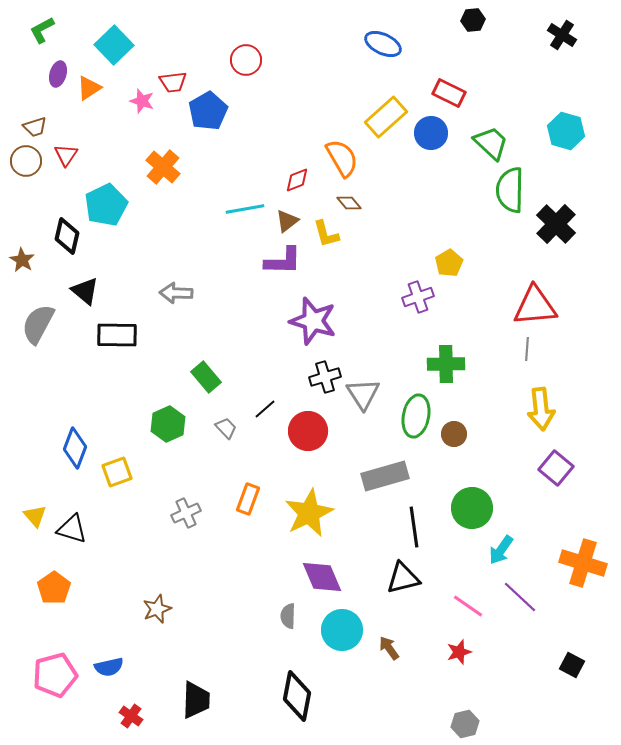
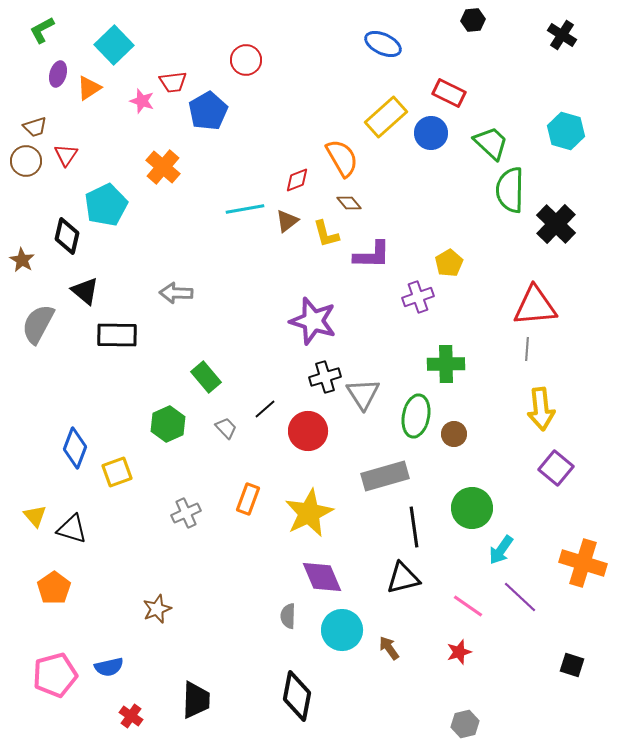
purple L-shape at (283, 261): moved 89 px right, 6 px up
black square at (572, 665): rotated 10 degrees counterclockwise
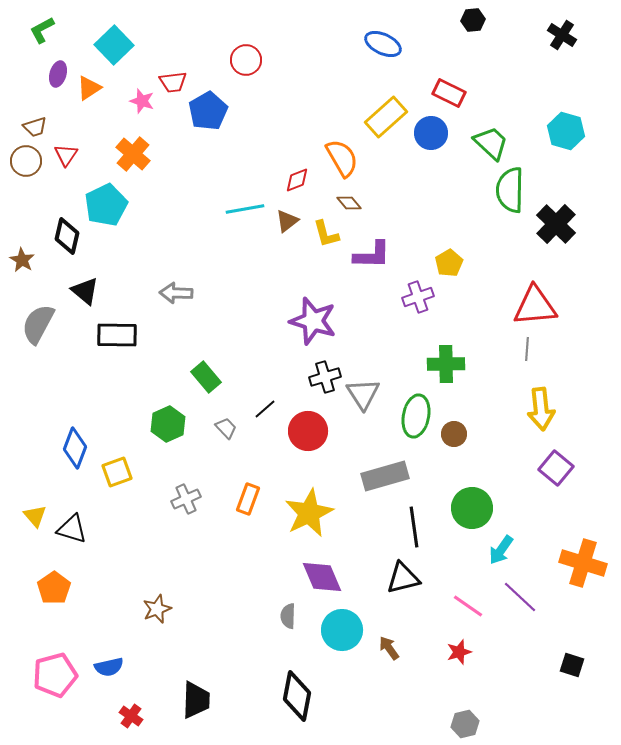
orange cross at (163, 167): moved 30 px left, 13 px up
gray cross at (186, 513): moved 14 px up
